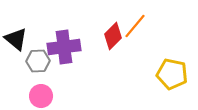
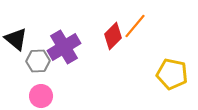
purple cross: rotated 24 degrees counterclockwise
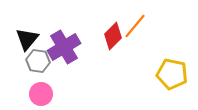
black triangle: moved 11 px right; rotated 30 degrees clockwise
gray hexagon: rotated 10 degrees clockwise
pink circle: moved 2 px up
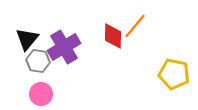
red diamond: rotated 44 degrees counterclockwise
yellow pentagon: moved 2 px right
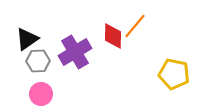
black triangle: rotated 15 degrees clockwise
purple cross: moved 11 px right, 5 px down
gray hexagon: rotated 10 degrees counterclockwise
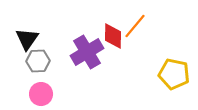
black triangle: rotated 20 degrees counterclockwise
purple cross: moved 12 px right
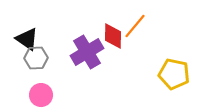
black triangle: rotated 30 degrees counterclockwise
gray hexagon: moved 2 px left, 3 px up
pink circle: moved 1 px down
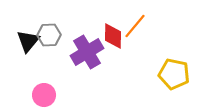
black triangle: moved 1 px right, 2 px down; rotated 35 degrees clockwise
gray hexagon: moved 13 px right, 23 px up
pink circle: moved 3 px right
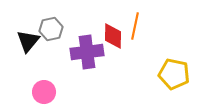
orange line: rotated 28 degrees counterclockwise
gray hexagon: moved 2 px right, 6 px up; rotated 10 degrees counterclockwise
purple cross: rotated 24 degrees clockwise
pink circle: moved 3 px up
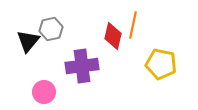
orange line: moved 2 px left, 1 px up
red diamond: rotated 12 degrees clockwise
purple cross: moved 5 px left, 14 px down
yellow pentagon: moved 13 px left, 10 px up
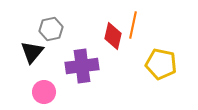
black triangle: moved 4 px right, 11 px down
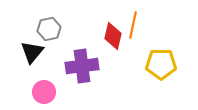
gray hexagon: moved 2 px left
yellow pentagon: rotated 12 degrees counterclockwise
